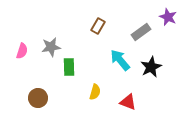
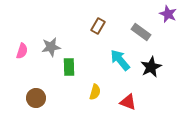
purple star: moved 3 px up
gray rectangle: rotated 72 degrees clockwise
brown circle: moved 2 px left
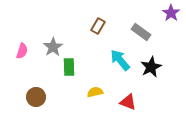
purple star: moved 3 px right, 1 px up; rotated 12 degrees clockwise
gray star: moved 2 px right; rotated 24 degrees counterclockwise
yellow semicircle: rotated 119 degrees counterclockwise
brown circle: moved 1 px up
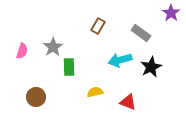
gray rectangle: moved 1 px down
cyan arrow: rotated 65 degrees counterclockwise
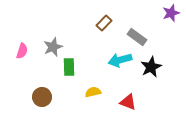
purple star: rotated 18 degrees clockwise
brown rectangle: moved 6 px right, 3 px up; rotated 14 degrees clockwise
gray rectangle: moved 4 px left, 4 px down
gray star: rotated 12 degrees clockwise
yellow semicircle: moved 2 px left
brown circle: moved 6 px right
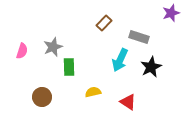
gray rectangle: moved 2 px right; rotated 18 degrees counterclockwise
cyan arrow: rotated 50 degrees counterclockwise
red triangle: rotated 12 degrees clockwise
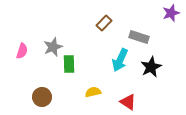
green rectangle: moved 3 px up
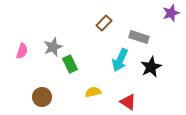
green rectangle: moved 1 px right; rotated 24 degrees counterclockwise
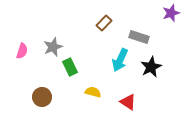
green rectangle: moved 3 px down
yellow semicircle: rotated 28 degrees clockwise
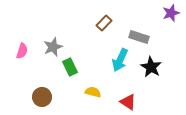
black star: rotated 15 degrees counterclockwise
